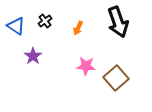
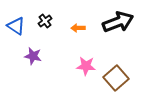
black arrow: rotated 92 degrees counterclockwise
orange arrow: rotated 64 degrees clockwise
purple star: rotated 24 degrees counterclockwise
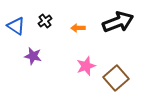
pink star: rotated 24 degrees counterclockwise
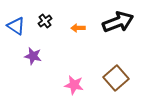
pink star: moved 12 px left, 19 px down; rotated 30 degrees clockwise
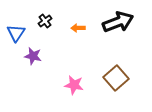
blue triangle: moved 7 px down; rotated 30 degrees clockwise
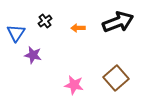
purple star: moved 1 px up
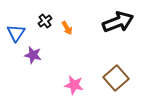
orange arrow: moved 11 px left; rotated 120 degrees counterclockwise
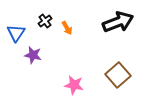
brown square: moved 2 px right, 3 px up
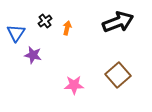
orange arrow: rotated 136 degrees counterclockwise
pink star: rotated 12 degrees counterclockwise
